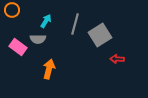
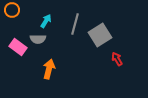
red arrow: rotated 56 degrees clockwise
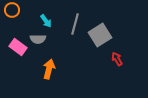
cyan arrow: rotated 112 degrees clockwise
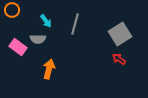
gray square: moved 20 px right, 1 px up
red arrow: moved 2 px right; rotated 24 degrees counterclockwise
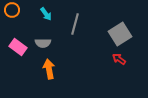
cyan arrow: moved 7 px up
gray semicircle: moved 5 px right, 4 px down
orange arrow: rotated 24 degrees counterclockwise
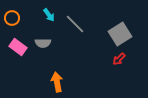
orange circle: moved 8 px down
cyan arrow: moved 3 px right, 1 px down
gray line: rotated 60 degrees counterclockwise
red arrow: rotated 80 degrees counterclockwise
orange arrow: moved 8 px right, 13 px down
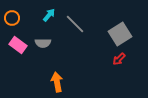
cyan arrow: rotated 104 degrees counterclockwise
pink rectangle: moved 2 px up
